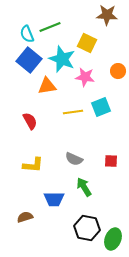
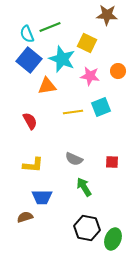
pink star: moved 5 px right, 1 px up
red square: moved 1 px right, 1 px down
blue trapezoid: moved 12 px left, 2 px up
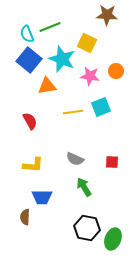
orange circle: moved 2 px left
gray semicircle: moved 1 px right
brown semicircle: rotated 70 degrees counterclockwise
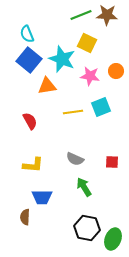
green line: moved 31 px right, 12 px up
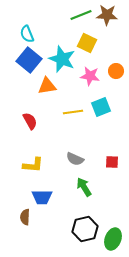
black hexagon: moved 2 px left, 1 px down; rotated 25 degrees counterclockwise
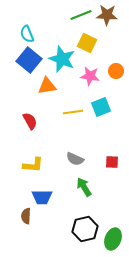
brown semicircle: moved 1 px right, 1 px up
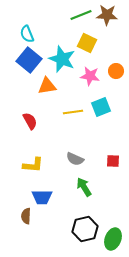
red square: moved 1 px right, 1 px up
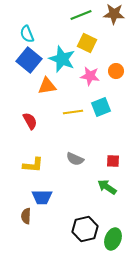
brown star: moved 7 px right, 1 px up
green arrow: moved 23 px right; rotated 24 degrees counterclockwise
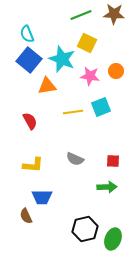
green arrow: rotated 144 degrees clockwise
brown semicircle: rotated 28 degrees counterclockwise
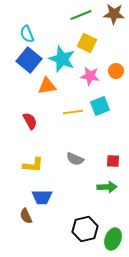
cyan square: moved 1 px left, 1 px up
